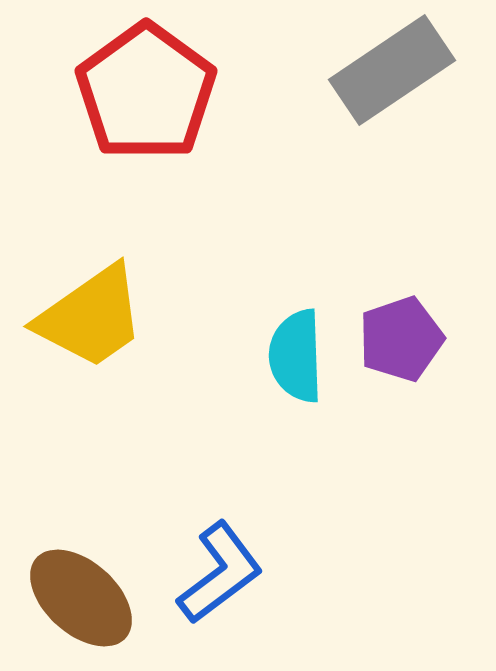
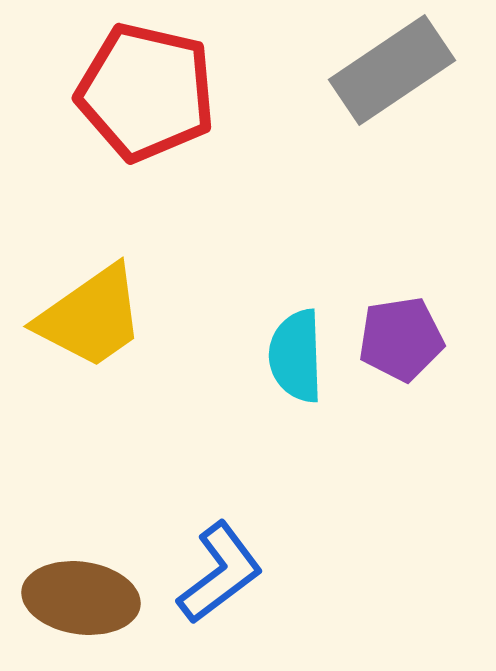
red pentagon: rotated 23 degrees counterclockwise
purple pentagon: rotated 10 degrees clockwise
brown ellipse: rotated 34 degrees counterclockwise
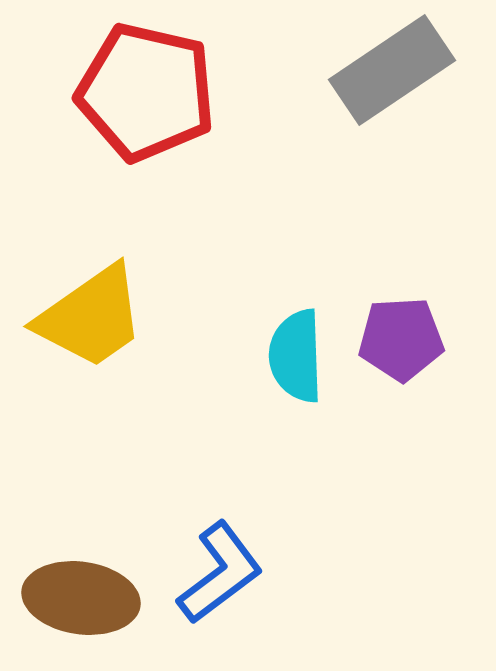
purple pentagon: rotated 6 degrees clockwise
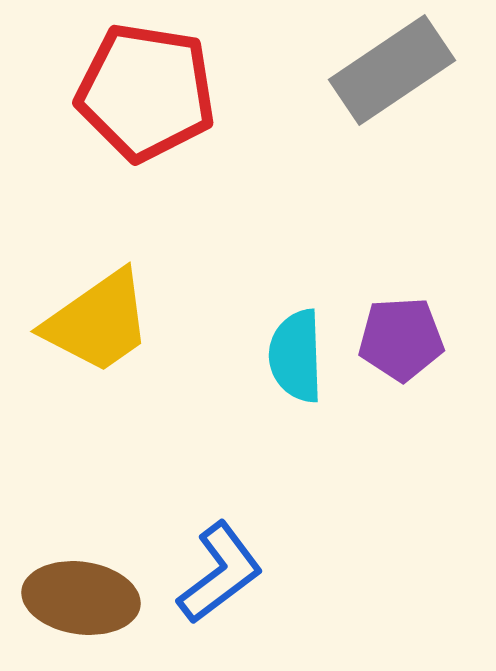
red pentagon: rotated 4 degrees counterclockwise
yellow trapezoid: moved 7 px right, 5 px down
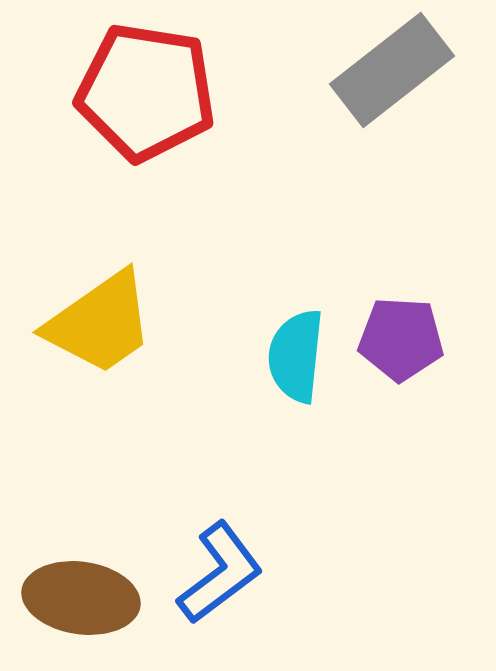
gray rectangle: rotated 4 degrees counterclockwise
yellow trapezoid: moved 2 px right, 1 px down
purple pentagon: rotated 6 degrees clockwise
cyan semicircle: rotated 8 degrees clockwise
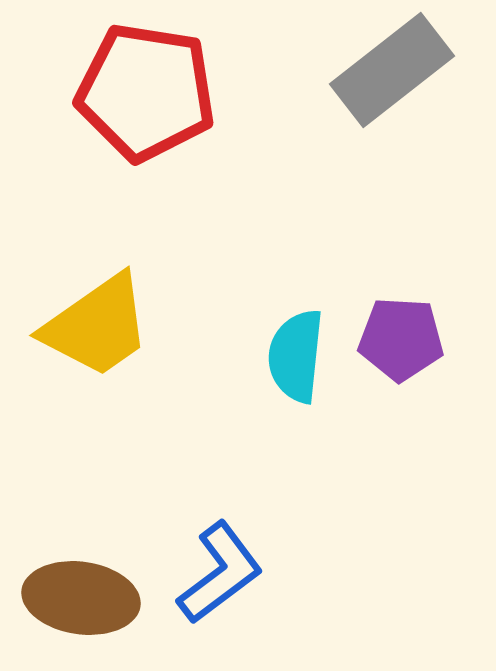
yellow trapezoid: moved 3 px left, 3 px down
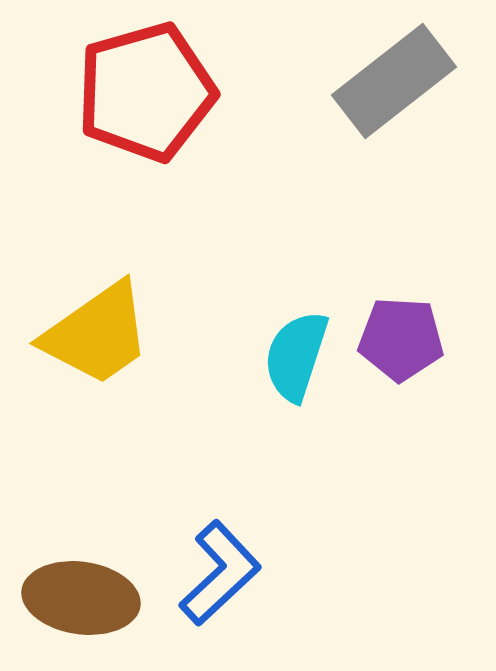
gray rectangle: moved 2 px right, 11 px down
red pentagon: rotated 25 degrees counterclockwise
yellow trapezoid: moved 8 px down
cyan semicircle: rotated 12 degrees clockwise
blue L-shape: rotated 6 degrees counterclockwise
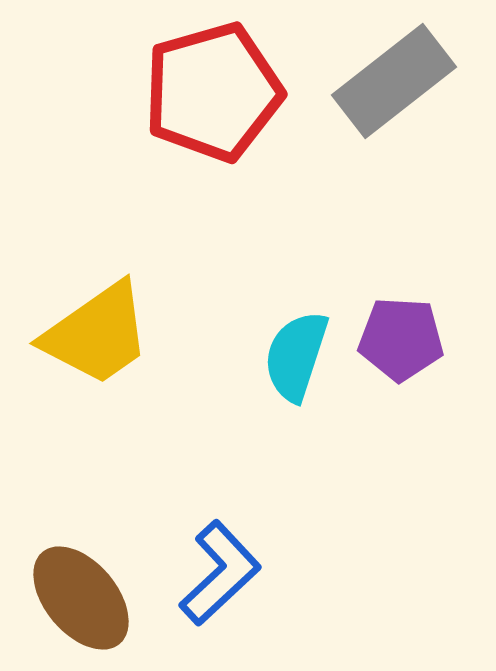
red pentagon: moved 67 px right
brown ellipse: rotated 42 degrees clockwise
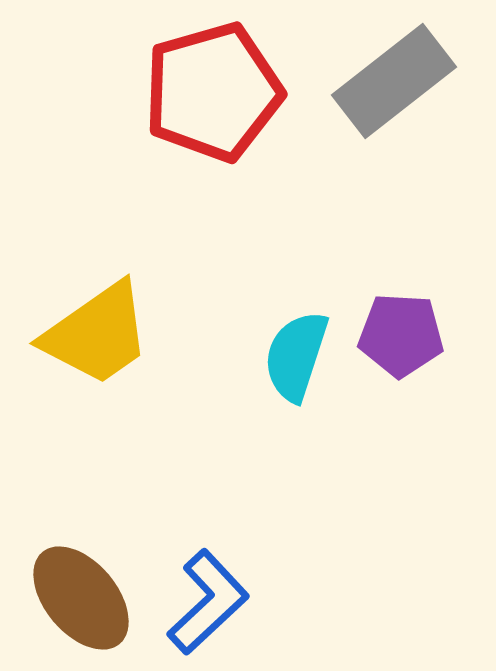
purple pentagon: moved 4 px up
blue L-shape: moved 12 px left, 29 px down
